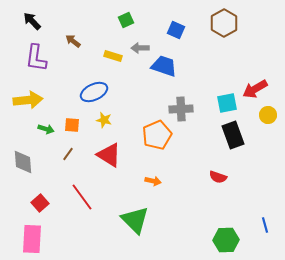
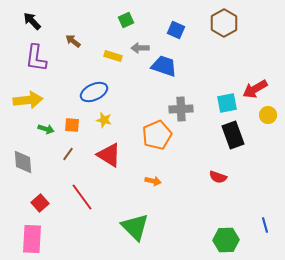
green triangle: moved 7 px down
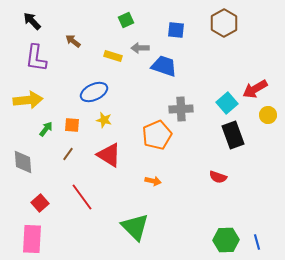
blue square: rotated 18 degrees counterclockwise
cyan square: rotated 30 degrees counterclockwise
green arrow: rotated 70 degrees counterclockwise
blue line: moved 8 px left, 17 px down
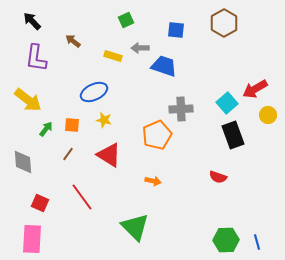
yellow arrow: rotated 44 degrees clockwise
red square: rotated 24 degrees counterclockwise
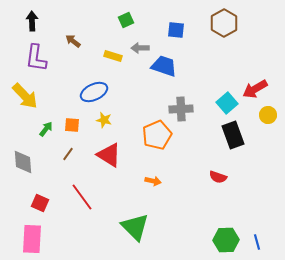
black arrow: rotated 42 degrees clockwise
yellow arrow: moved 3 px left, 4 px up; rotated 8 degrees clockwise
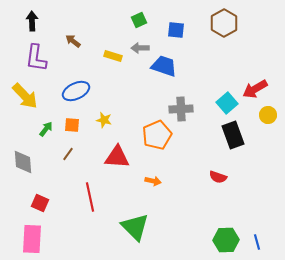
green square: moved 13 px right
blue ellipse: moved 18 px left, 1 px up
red triangle: moved 8 px right, 2 px down; rotated 28 degrees counterclockwise
red line: moved 8 px right; rotated 24 degrees clockwise
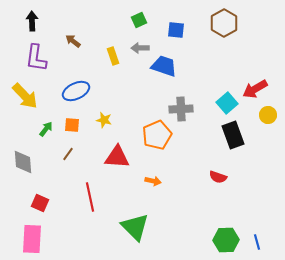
yellow rectangle: rotated 54 degrees clockwise
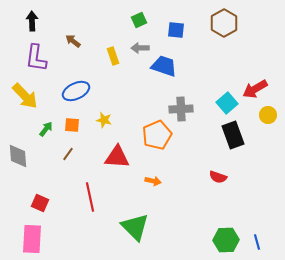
gray diamond: moved 5 px left, 6 px up
